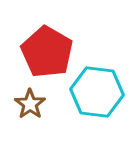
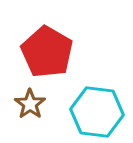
cyan hexagon: moved 20 px down
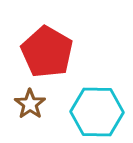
cyan hexagon: rotated 6 degrees counterclockwise
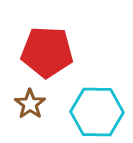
red pentagon: rotated 27 degrees counterclockwise
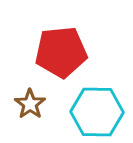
red pentagon: moved 14 px right; rotated 9 degrees counterclockwise
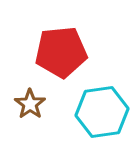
cyan hexagon: moved 5 px right; rotated 9 degrees counterclockwise
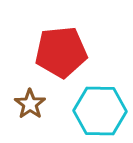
cyan hexagon: moved 2 px left, 1 px up; rotated 9 degrees clockwise
